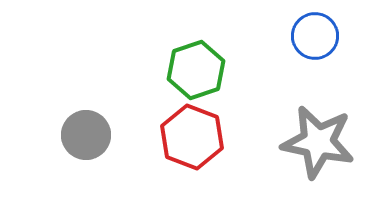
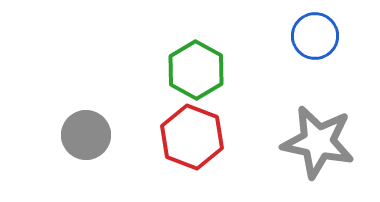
green hexagon: rotated 12 degrees counterclockwise
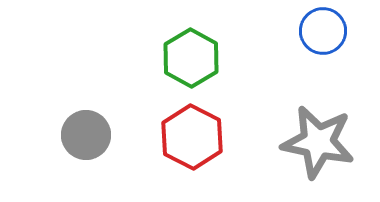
blue circle: moved 8 px right, 5 px up
green hexagon: moved 5 px left, 12 px up
red hexagon: rotated 6 degrees clockwise
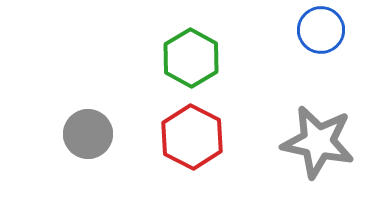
blue circle: moved 2 px left, 1 px up
gray circle: moved 2 px right, 1 px up
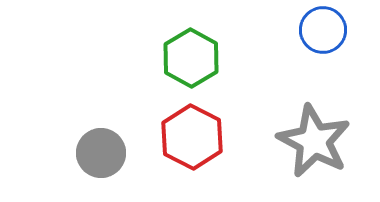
blue circle: moved 2 px right
gray circle: moved 13 px right, 19 px down
gray star: moved 4 px left, 1 px up; rotated 16 degrees clockwise
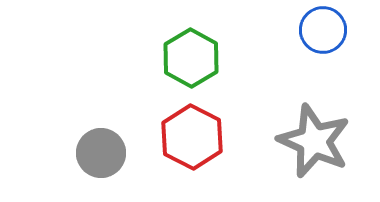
gray star: rotated 4 degrees counterclockwise
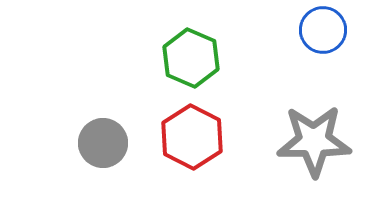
green hexagon: rotated 6 degrees counterclockwise
gray star: rotated 24 degrees counterclockwise
gray circle: moved 2 px right, 10 px up
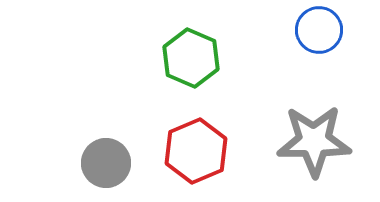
blue circle: moved 4 px left
red hexagon: moved 4 px right, 14 px down; rotated 10 degrees clockwise
gray circle: moved 3 px right, 20 px down
